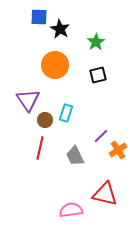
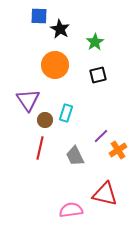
blue square: moved 1 px up
green star: moved 1 px left
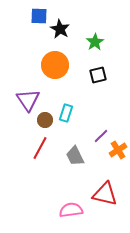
red line: rotated 15 degrees clockwise
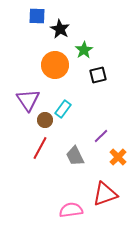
blue square: moved 2 px left
green star: moved 11 px left, 8 px down
cyan rectangle: moved 3 px left, 4 px up; rotated 18 degrees clockwise
orange cross: moved 7 px down; rotated 12 degrees counterclockwise
red triangle: rotated 32 degrees counterclockwise
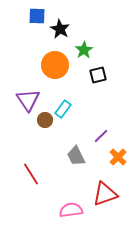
red line: moved 9 px left, 26 px down; rotated 60 degrees counterclockwise
gray trapezoid: moved 1 px right
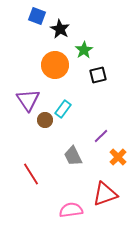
blue square: rotated 18 degrees clockwise
gray trapezoid: moved 3 px left
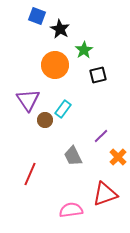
red line: moved 1 px left; rotated 55 degrees clockwise
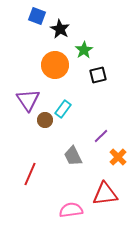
red triangle: rotated 12 degrees clockwise
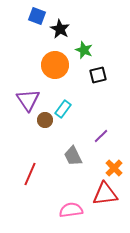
green star: rotated 18 degrees counterclockwise
orange cross: moved 4 px left, 11 px down
